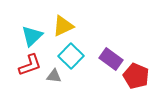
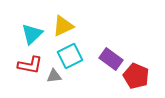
cyan triangle: moved 2 px up
cyan square: moved 1 px left; rotated 20 degrees clockwise
red L-shape: rotated 30 degrees clockwise
gray triangle: rotated 14 degrees counterclockwise
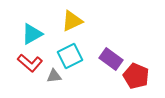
yellow triangle: moved 9 px right, 5 px up
cyan triangle: rotated 15 degrees clockwise
red L-shape: moved 2 px up; rotated 30 degrees clockwise
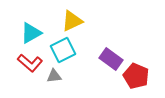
cyan triangle: moved 1 px left, 1 px up
cyan square: moved 7 px left, 6 px up
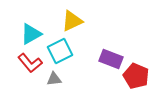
cyan triangle: moved 1 px down
cyan square: moved 3 px left, 1 px down
purple rectangle: rotated 15 degrees counterclockwise
red L-shape: rotated 10 degrees clockwise
gray triangle: moved 3 px down
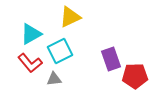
yellow triangle: moved 2 px left, 4 px up
purple rectangle: rotated 50 degrees clockwise
red pentagon: moved 1 px left; rotated 25 degrees counterclockwise
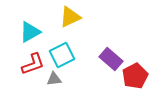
cyan triangle: moved 1 px left, 2 px up
cyan square: moved 2 px right, 4 px down
purple rectangle: rotated 30 degrees counterclockwise
red L-shape: moved 3 px right, 1 px down; rotated 70 degrees counterclockwise
red pentagon: rotated 25 degrees counterclockwise
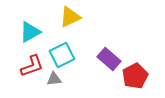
purple rectangle: moved 2 px left
red L-shape: moved 1 px left, 2 px down
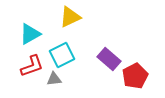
cyan triangle: moved 2 px down
